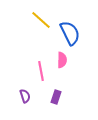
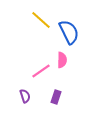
blue semicircle: moved 1 px left, 1 px up
pink line: rotated 66 degrees clockwise
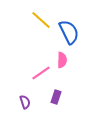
pink line: moved 2 px down
purple semicircle: moved 6 px down
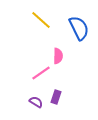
blue semicircle: moved 10 px right, 4 px up
pink semicircle: moved 4 px left, 4 px up
purple semicircle: moved 11 px right; rotated 40 degrees counterclockwise
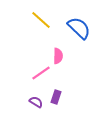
blue semicircle: rotated 20 degrees counterclockwise
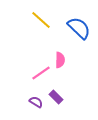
pink semicircle: moved 2 px right, 4 px down
purple rectangle: rotated 64 degrees counterclockwise
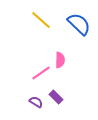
blue semicircle: moved 4 px up
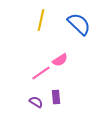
yellow line: rotated 60 degrees clockwise
pink semicircle: rotated 56 degrees clockwise
purple rectangle: rotated 40 degrees clockwise
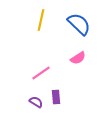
pink semicircle: moved 18 px right, 2 px up
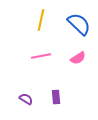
pink line: moved 17 px up; rotated 24 degrees clockwise
purple semicircle: moved 10 px left, 3 px up
